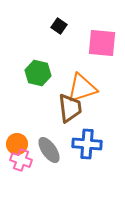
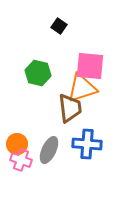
pink square: moved 12 px left, 23 px down
gray ellipse: rotated 60 degrees clockwise
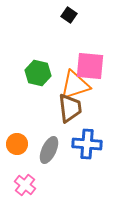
black square: moved 10 px right, 11 px up
orange triangle: moved 7 px left, 3 px up
pink cross: moved 4 px right, 25 px down; rotated 20 degrees clockwise
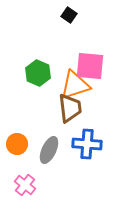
green hexagon: rotated 10 degrees clockwise
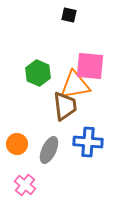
black square: rotated 21 degrees counterclockwise
orange triangle: rotated 8 degrees clockwise
brown trapezoid: moved 5 px left, 2 px up
blue cross: moved 1 px right, 2 px up
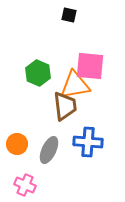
pink cross: rotated 15 degrees counterclockwise
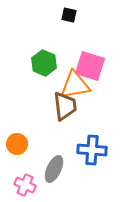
pink square: rotated 12 degrees clockwise
green hexagon: moved 6 px right, 10 px up
blue cross: moved 4 px right, 8 px down
gray ellipse: moved 5 px right, 19 px down
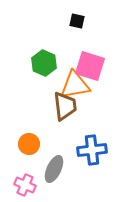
black square: moved 8 px right, 6 px down
orange circle: moved 12 px right
blue cross: rotated 12 degrees counterclockwise
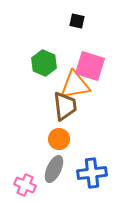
orange circle: moved 30 px right, 5 px up
blue cross: moved 23 px down
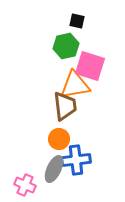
green hexagon: moved 22 px right, 17 px up; rotated 25 degrees clockwise
blue cross: moved 16 px left, 13 px up
